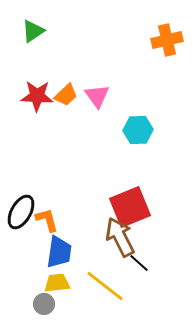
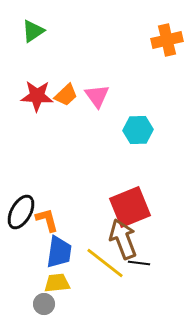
brown arrow: moved 3 px right, 2 px down; rotated 6 degrees clockwise
black line: rotated 35 degrees counterclockwise
yellow line: moved 23 px up
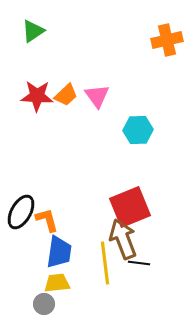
yellow line: rotated 45 degrees clockwise
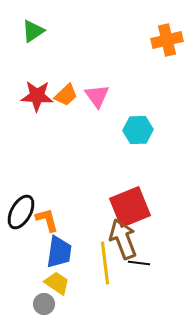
yellow trapezoid: rotated 40 degrees clockwise
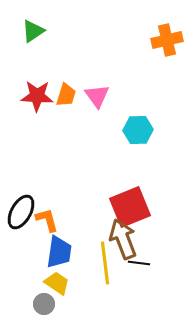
orange trapezoid: rotated 30 degrees counterclockwise
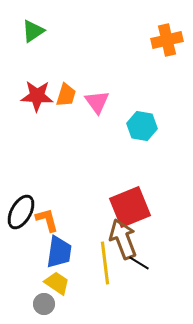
pink triangle: moved 6 px down
cyan hexagon: moved 4 px right, 4 px up; rotated 12 degrees clockwise
black line: rotated 25 degrees clockwise
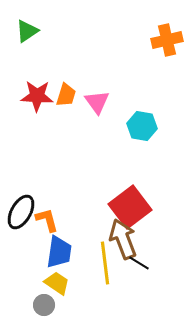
green triangle: moved 6 px left
red square: rotated 15 degrees counterclockwise
gray circle: moved 1 px down
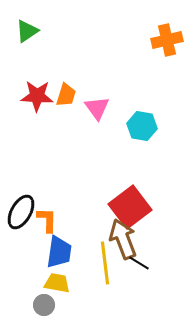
pink triangle: moved 6 px down
orange L-shape: rotated 16 degrees clockwise
yellow trapezoid: rotated 24 degrees counterclockwise
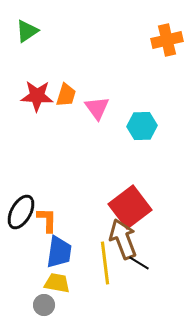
cyan hexagon: rotated 12 degrees counterclockwise
